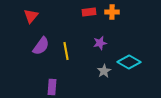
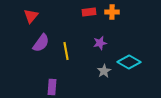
purple semicircle: moved 3 px up
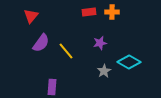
yellow line: rotated 30 degrees counterclockwise
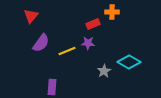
red rectangle: moved 4 px right, 12 px down; rotated 16 degrees counterclockwise
purple star: moved 12 px left; rotated 16 degrees clockwise
yellow line: moved 1 px right; rotated 72 degrees counterclockwise
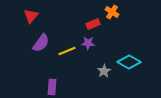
orange cross: rotated 32 degrees clockwise
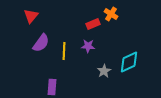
orange cross: moved 1 px left, 2 px down
purple star: moved 3 px down
yellow line: moved 3 px left; rotated 66 degrees counterclockwise
cyan diamond: rotated 55 degrees counterclockwise
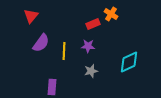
gray star: moved 13 px left; rotated 16 degrees clockwise
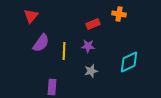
orange cross: moved 8 px right; rotated 24 degrees counterclockwise
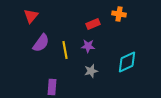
yellow line: moved 1 px right, 1 px up; rotated 12 degrees counterclockwise
cyan diamond: moved 2 px left
